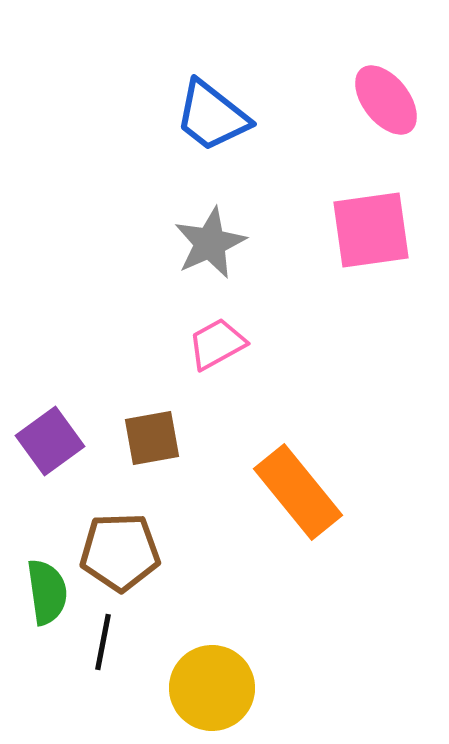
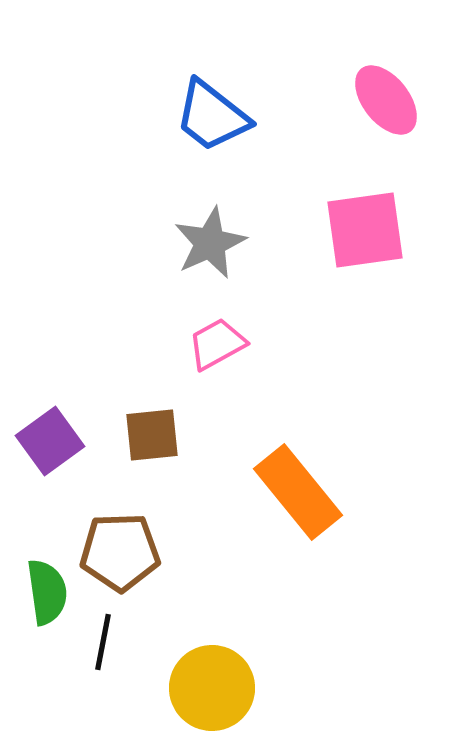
pink square: moved 6 px left
brown square: moved 3 px up; rotated 4 degrees clockwise
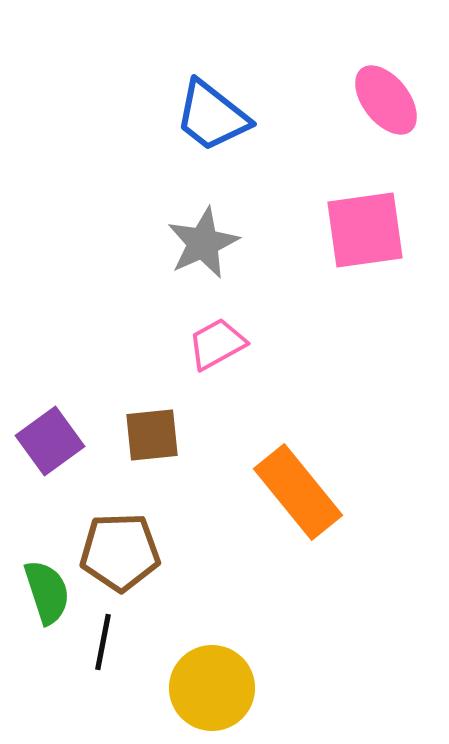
gray star: moved 7 px left
green semicircle: rotated 10 degrees counterclockwise
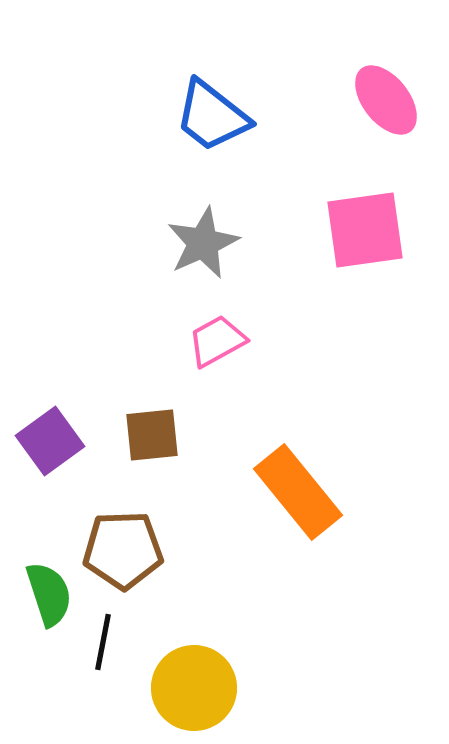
pink trapezoid: moved 3 px up
brown pentagon: moved 3 px right, 2 px up
green semicircle: moved 2 px right, 2 px down
yellow circle: moved 18 px left
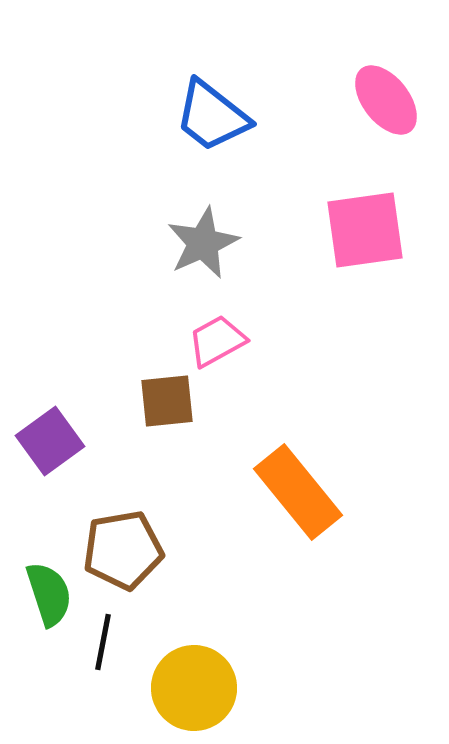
brown square: moved 15 px right, 34 px up
brown pentagon: rotated 8 degrees counterclockwise
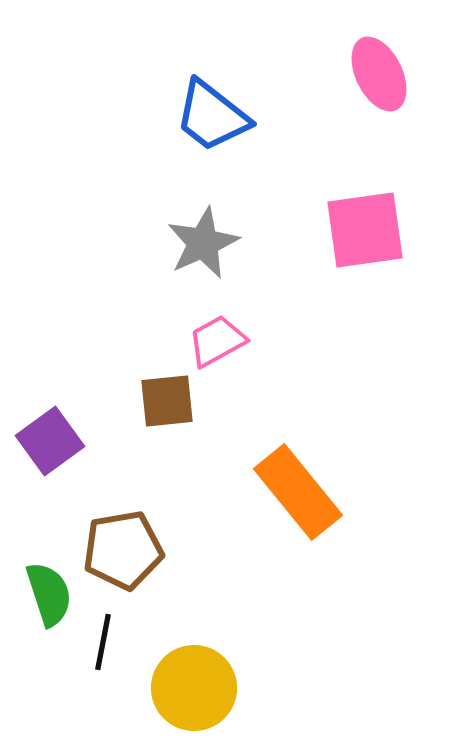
pink ellipse: moved 7 px left, 26 px up; rotated 12 degrees clockwise
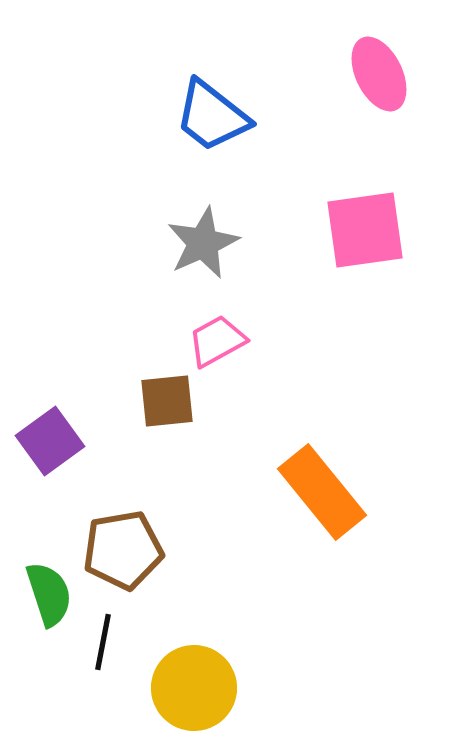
orange rectangle: moved 24 px right
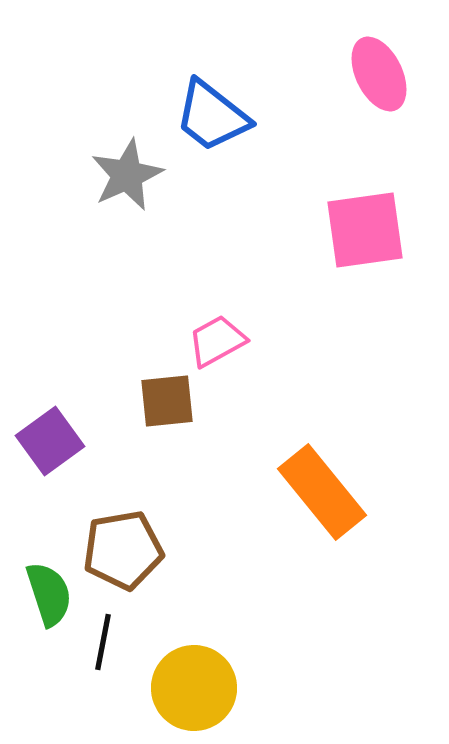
gray star: moved 76 px left, 68 px up
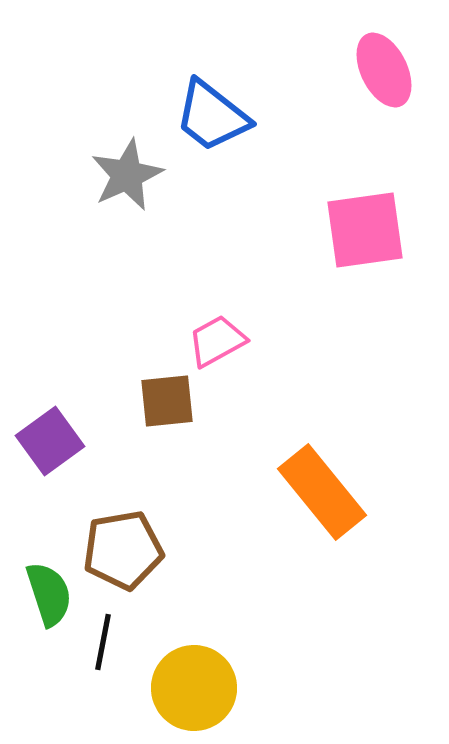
pink ellipse: moved 5 px right, 4 px up
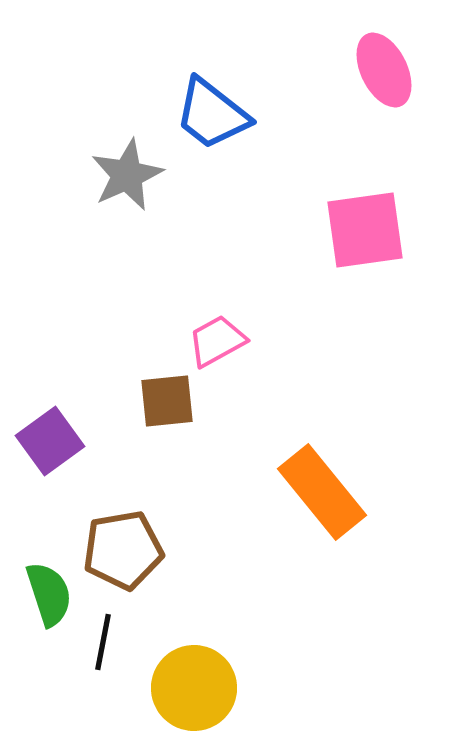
blue trapezoid: moved 2 px up
